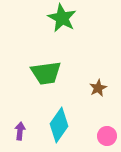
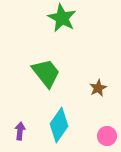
green trapezoid: rotated 120 degrees counterclockwise
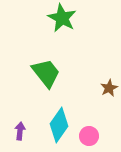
brown star: moved 11 px right
pink circle: moved 18 px left
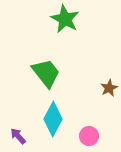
green star: moved 3 px right, 1 px down
cyan diamond: moved 6 px left, 6 px up; rotated 8 degrees counterclockwise
purple arrow: moved 2 px left, 5 px down; rotated 48 degrees counterclockwise
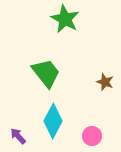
brown star: moved 4 px left, 6 px up; rotated 24 degrees counterclockwise
cyan diamond: moved 2 px down
pink circle: moved 3 px right
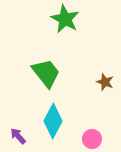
pink circle: moved 3 px down
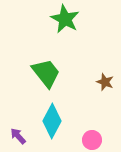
cyan diamond: moved 1 px left
pink circle: moved 1 px down
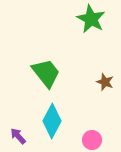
green star: moved 26 px right
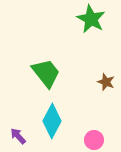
brown star: moved 1 px right
pink circle: moved 2 px right
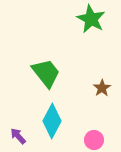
brown star: moved 4 px left, 6 px down; rotated 18 degrees clockwise
